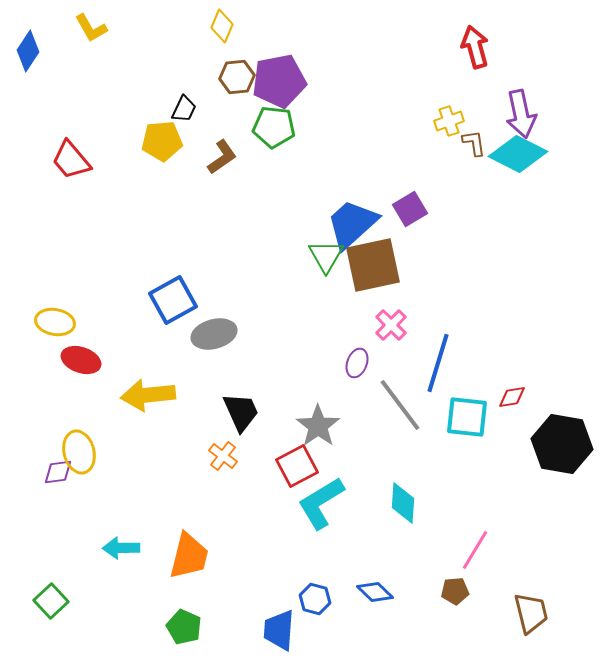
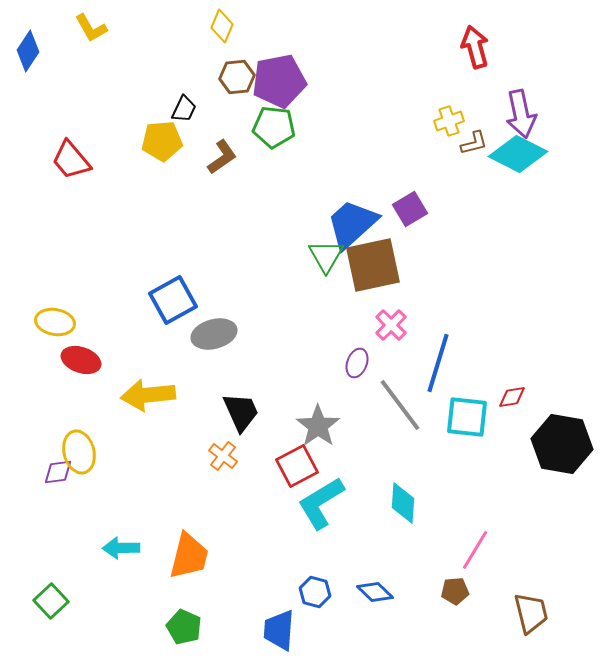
brown L-shape at (474, 143): rotated 84 degrees clockwise
blue hexagon at (315, 599): moved 7 px up
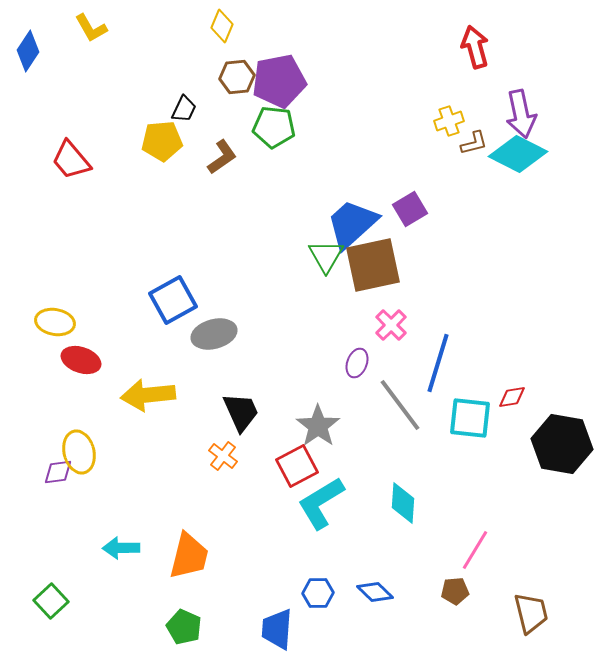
cyan square at (467, 417): moved 3 px right, 1 px down
blue hexagon at (315, 592): moved 3 px right, 1 px down; rotated 16 degrees counterclockwise
blue trapezoid at (279, 630): moved 2 px left, 1 px up
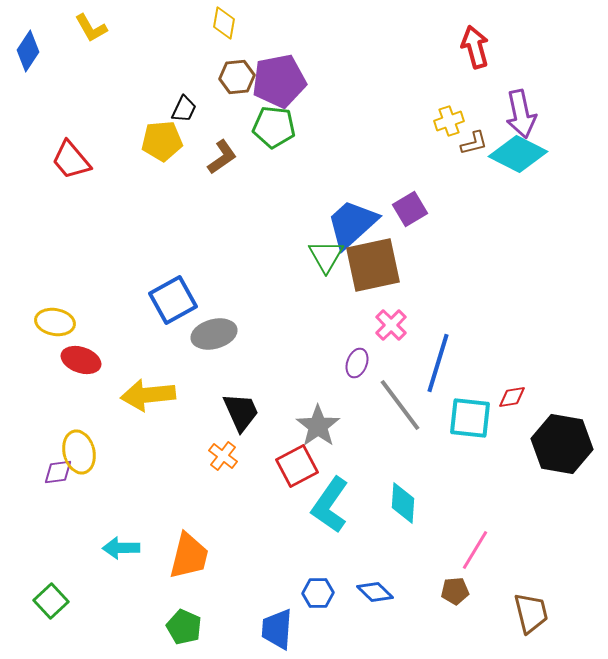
yellow diamond at (222, 26): moved 2 px right, 3 px up; rotated 12 degrees counterclockwise
cyan L-shape at (321, 503): moved 9 px right, 2 px down; rotated 24 degrees counterclockwise
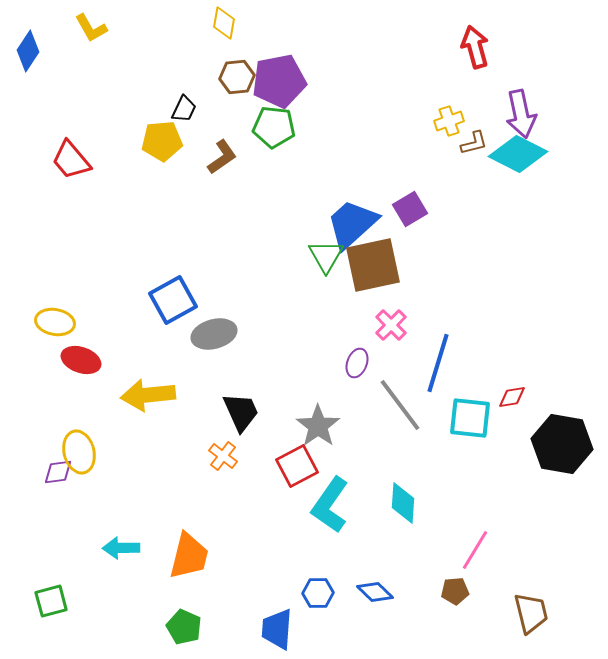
green square at (51, 601): rotated 28 degrees clockwise
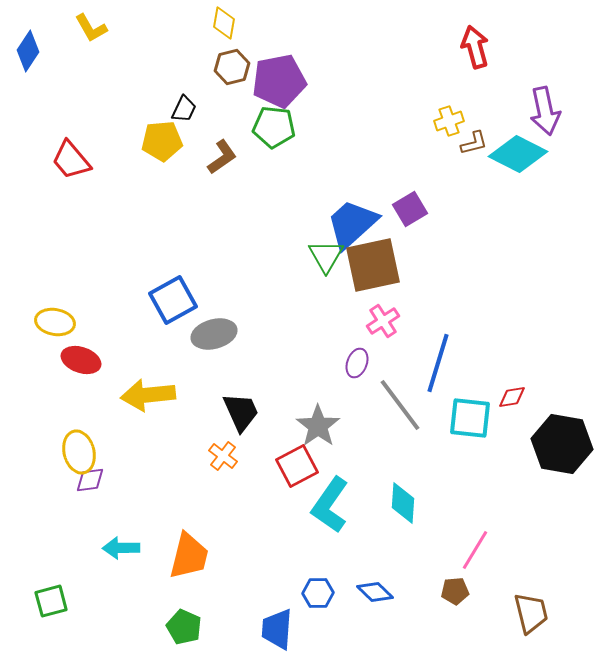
brown hexagon at (237, 77): moved 5 px left, 10 px up; rotated 8 degrees counterclockwise
purple arrow at (521, 114): moved 24 px right, 3 px up
pink cross at (391, 325): moved 8 px left, 4 px up; rotated 12 degrees clockwise
purple diamond at (58, 472): moved 32 px right, 8 px down
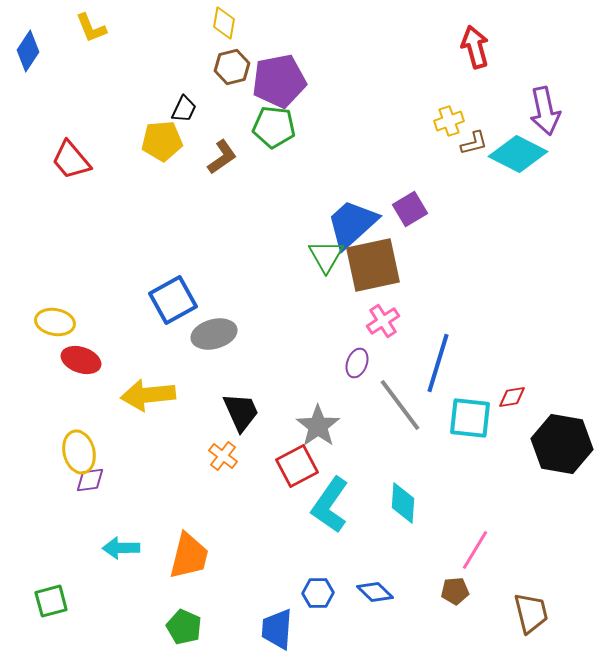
yellow L-shape at (91, 28): rotated 8 degrees clockwise
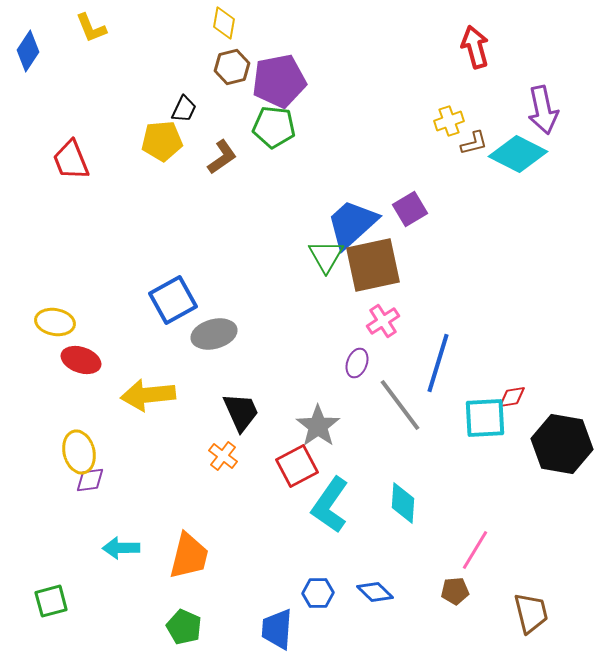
purple arrow at (545, 111): moved 2 px left, 1 px up
red trapezoid at (71, 160): rotated 18 degrees clockwise
cyan square at (470, 418): moved 15 px right; rotated 9 degrees counterclockwise
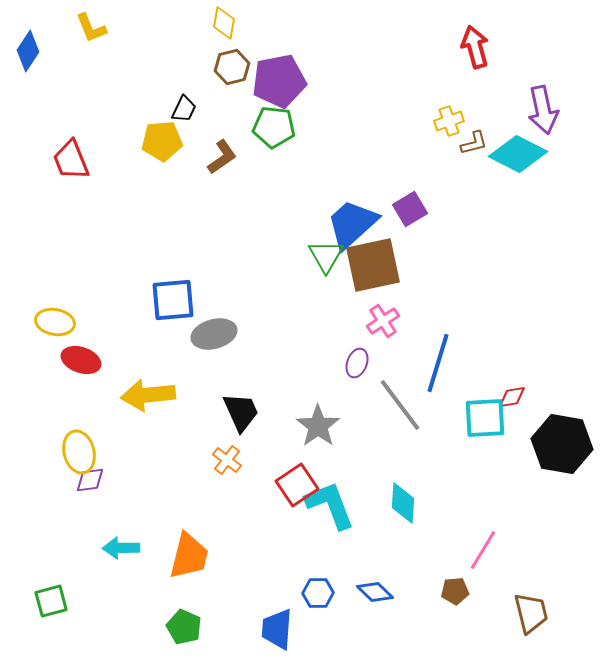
blue square at (173, 300): rotated 24 degrees clockwise
orange cross at (223, 456): moved 4 px right, 4 px down
red square at (297, 466): moved 19 px down; rotated 6 degrees counterclockwise
cyan L-shape at (330, 505): rotated 124 degrees clockwise
pink line at (475, 550): moved 8 px right
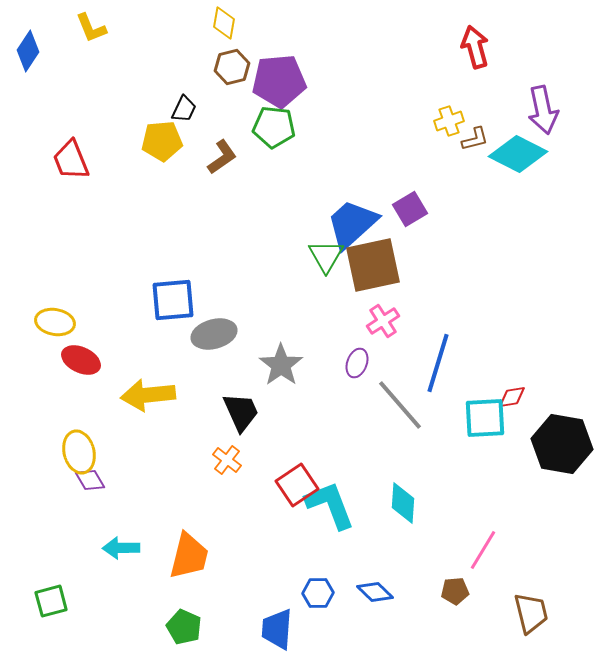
purple pentagon at (279, 81): rotated 6 degrees clockwise
brown L-shape at (474, 143): moved 1 px right, 4 px up
red ellipse at (81, 360): rotated 6 degrees clockwise
gray line at (400, 405): rotated 4 degrees counterclockwise
gray star at (318, 426): moved 37 px left, 61 px up
purple diamond at (90, 480): rotated 68 degrees clockwise
